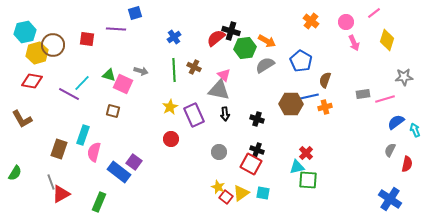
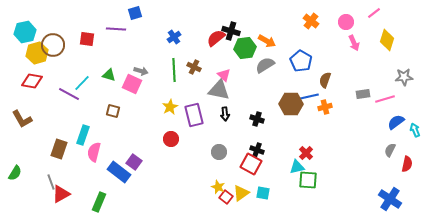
pink square at (123, 84): moved 9 px right
purple rectangle at (194, 115): rotated 10 degrees clockwise
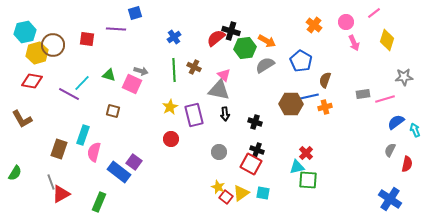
orange cross at (311, 21): moved 3 px right, 4 px down
black cross at (257, 119): moved 2 px left, 3 px down
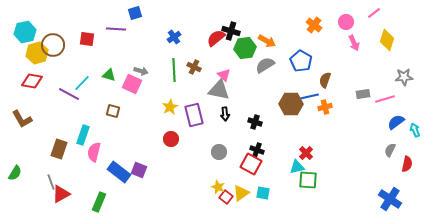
purple square at (134, 162): moved 5 px right, 8 px down; rotated 14 degrees counterclockwise
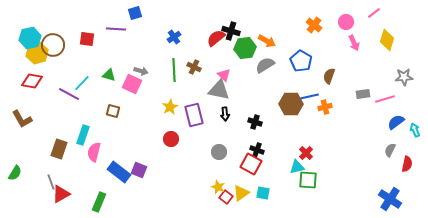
cyan hexagon at (25, 32): moved 5 px right, 6 px down
brown semicircle at (325, 80): moved 4 px right, 4 px up
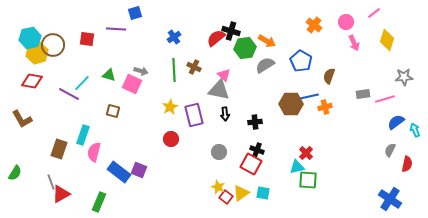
black cross at (255, 122): rotated 24 degrees counterclockwise
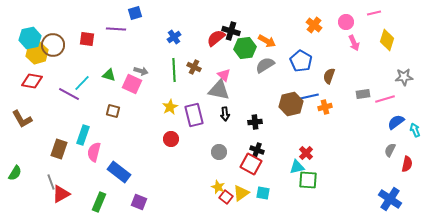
pink line at (374, 13): rotated 24 degrees clockwise
brown hexagon at (291, 104): rotated 15 degrees counterclockwise
purple square at (139, 170): moved 32 px down
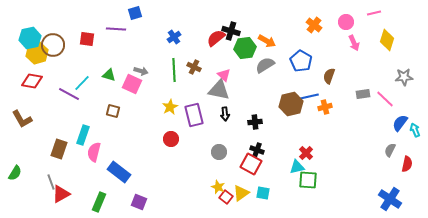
pink line at (385, 99): rotated 60 degrees clockwise
blue semicircle at (396, 122): moved 4 px right, 1 px down; rotated 18 degrees counterclockwise
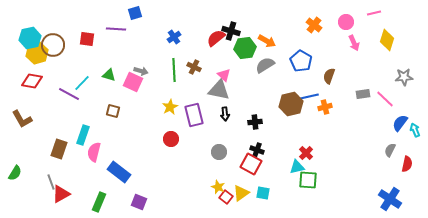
pink square at (132, 84): moved 1 px right, 2 px up
